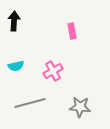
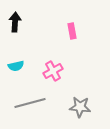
black arrow: moved 1 px right, 1 px down
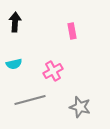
cyan semicircle: moved 2 px left, 2 px up
gray line: moved 3 px up
gray star: rotated 10 degrees clockwise
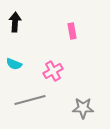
cyan semicircle: rotated 35 degrees clockwise
gray star: moved 3 px right, 1 px down; rotated 15 degrees counterclockwise
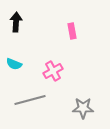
black arrow: moved 1 px right
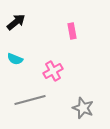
black arrow: rotated 48 degrees clockwise
cyan semicircle: moved 1 px right, 5 px up
gray star: rotated 20 degrees clockwise
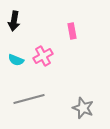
black arrow: moved 2 px left, 1 px up; rotated 138 degrees clockwise
cyan semicircle: moved 1 px right, 1 px down
pink cross: moved 10 px left, 15 px up
gray line: moved 1 px left, 1 px up
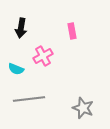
black arrow: moved 7 px right, 7 px down
cyan semicircle: moved 9 px down
gray line: rotated 8 degrees clockwise
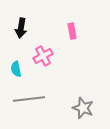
cyan semicircle: rotated 56 degrees clockwise
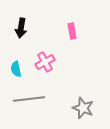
pink cross: moved 2 px right, 6 px down
